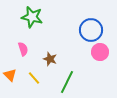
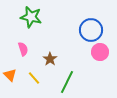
green star: moved 1 px left
brown star: rotated 16 degrees clockwise
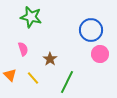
pink circle: moved 2 px down
yellow line: moved 1 px left
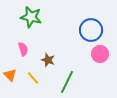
brown star: moved 2 px left, 1 px down; rotated 16 degrees counterclockwise
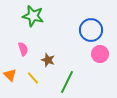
green star: moved 2 px right, 1 px up
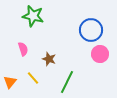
brown star: moved 1 px right, 1 px up
orange triangle: moved 7 px down; rotated 24 degrees clockwise
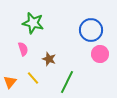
green star: moved 7 px down
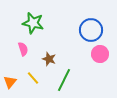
green line: moved 3 px left, 2 px up
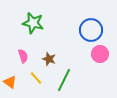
pink semicircle: moved 7 px down
yellow line: moved 3 px right
orange triangle: rotated 32 degrees counterclockwise
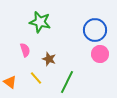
green star: moved 7 px right, 1 px up
blue circle: moved 4 px right
pink semicircle: moved 2 px right, 6 px up
green line: moved 3 px right, 2 px down
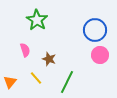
green star: moved 3 px left, 2 px up; rotated 20 degrees clockwise
pink circle: moved 1 px down
orange triangle: rotated 32 degrees clockwise
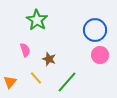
green line: rotated 15 degrees clockwise
